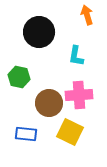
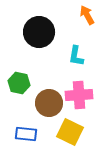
orange arrow: rotated 12 degrees counterclockwise
green hexagon: moved 6 px down
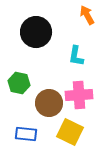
black circle: moved 3 px left
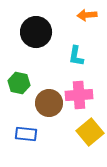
orange arrow: rotated 66 degrees counterclockwise
yellow square: moved 20 px right; rotated 24 degrees clockwise
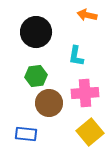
orange arrow: rotated 18 degrees clockwise
green hexagon: moved 17 px right, 7 px up; rotated 20 degrees counterclockwise
pink cross: moved 6 px right, 2 px up
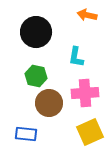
cyan L-shape: moved 1 px down
green hexagon: rotated 20 degrees clockwise
yellow square: rotated 16 degrees clockwise
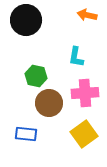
black circle: moved 10 px left, 12 px up
yellow square: moved 6 px left, 2 px down; rotated 12 degrees counterclockwise
